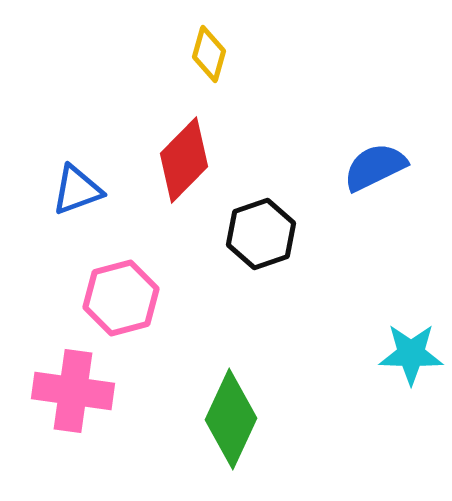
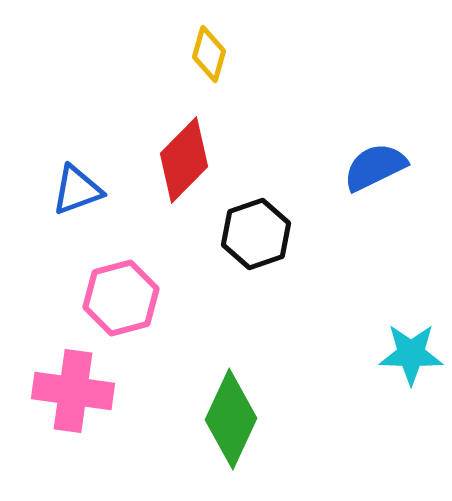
black hexagon: moved 5 px left
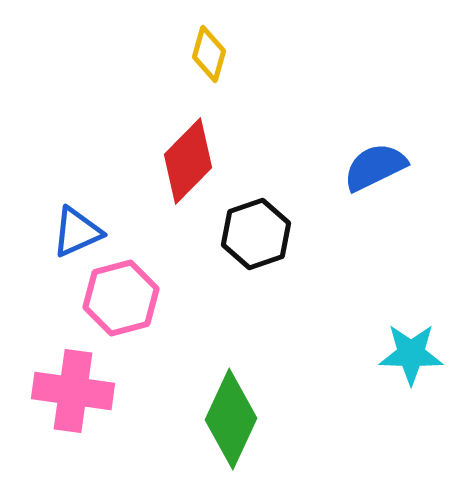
red diamond: moved 4 px right, 1 px down
blue triangle: moved 42 px down; rotated 4 degrees counterclockwise
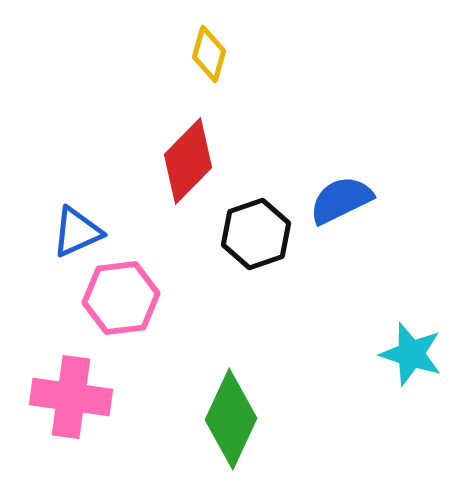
blue semicircle: moved 34 px left, 33 px down
pink hexagon: rotated 8 degrees clockwise
cyan star: rotated 16 degrees clockwise
pink cross: moved 2 px left, 6 px down
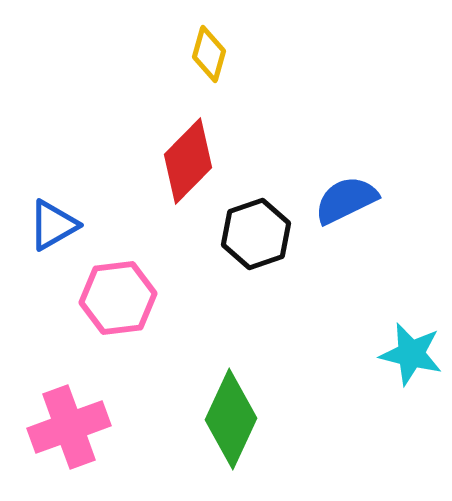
blue semicircle: moved 5 px right
blue triangle: moved 24 px left, 7 px up; rotated 6 degrees counterclockwise
pink hexagon: moved 3 px left
cyan star: rotated 4 degrees counterclockwise
pink cross: moved 2 px left, 30 px down; rotated 28 degrees counterclockwise
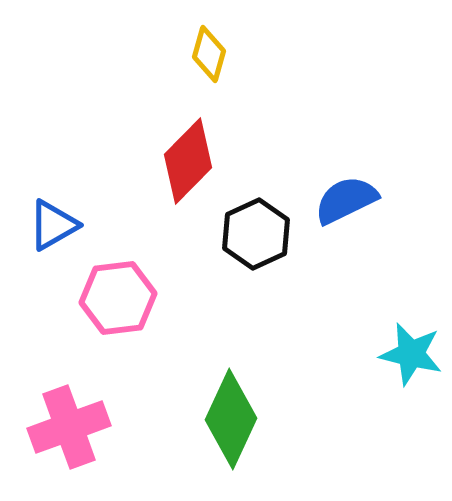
black hexagon: rotated 6 degrees counterclockwise
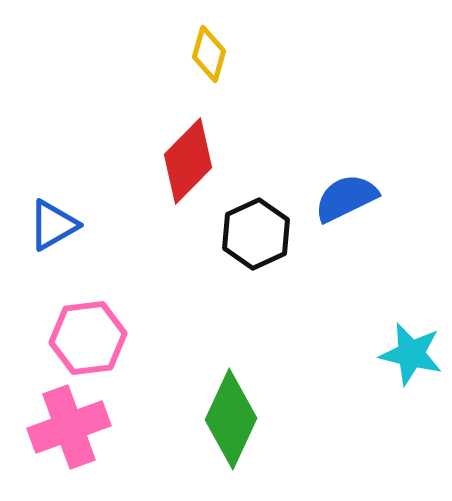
blue semicircle: moved 2 px up
pink hexagon: moved 30 px left, 40 px down
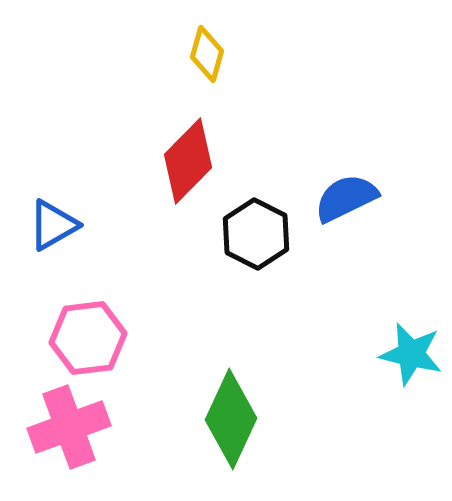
yellow diamond: moved 2 px left
black hexagon: rotated 8 degrees counterclockwise
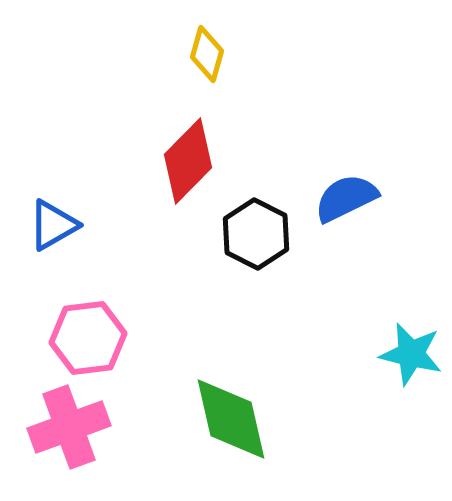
green diamond: rotated 38 degrees counterclockwise
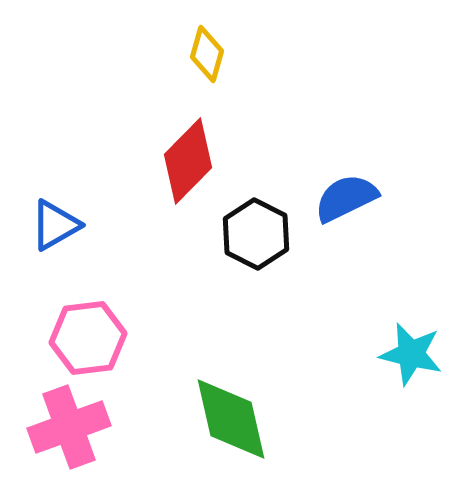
blue triangle: moved 2 px right
